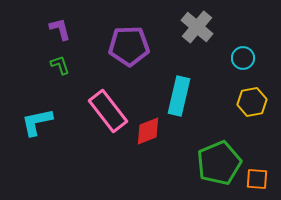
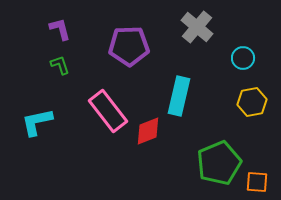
orange square: moved 3 px down
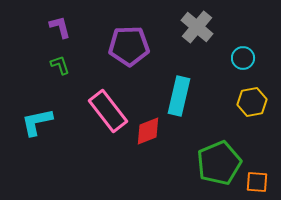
purple L-shape: moved 2 px up
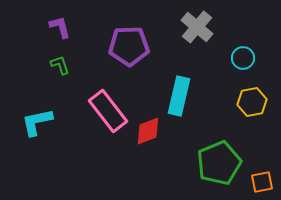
orange square: moved 5 px right; rotated 15 degrees counterclockwise
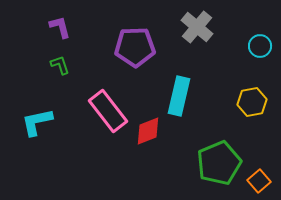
purple pentagon: moved 6 px right, 1 px down
cyan circle: moved 17 px right, 12 px up
orange square: moved 3 px left, 1 px up; rotated 30 degrees counterclockwise
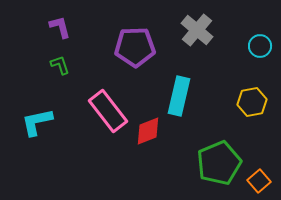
gray cross: moved 3 px down
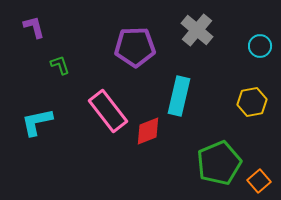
purple L-shape: moved 26 px left
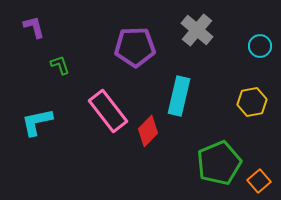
red diamond: rotated 24 degrees counterclockwise
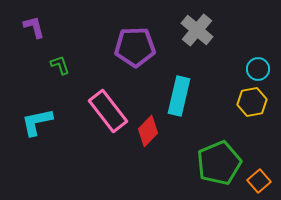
cyan circle: moved 2 px left, 23 px down
